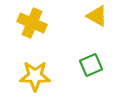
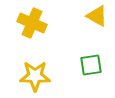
green square: rotated 15 degrees clockwise
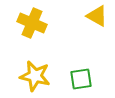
green square: moved 10 px left, 14 px down
yellow star: rotated 12 degrees clockwise
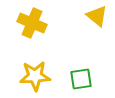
yellow triangle: rotated 10 degrees clockwise
yellow star: rotated 16 degrees counterclockwise
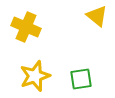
yellow cross: moved 6 px left, 4 px down
yellow star: rotated 16 degrees counterclockwise
